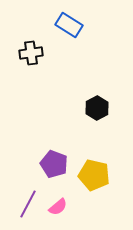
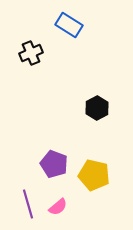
black cross: rotated 15 degrees counterclockwise
purple line: rotated 44 degrees counterclockwise
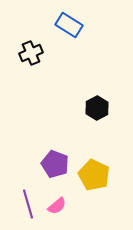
purple pentagon: moved 1 px right
yellow pentagon: rotated 12 degrees clockwise
pink semicircle: moved 1 px left, 1 px up
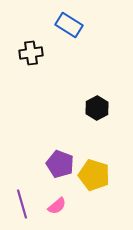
black cross: rotated 15 degrees clockwise
purple pentagon: moved 5 px right
yellow pentagon: rotated 8 degrees counterclockwise
purple line: moved 6 px left
